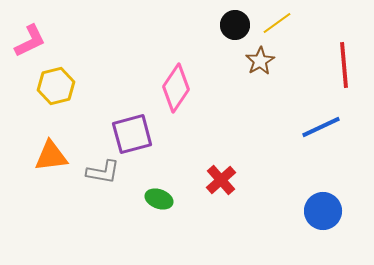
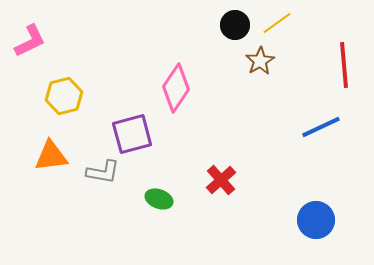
yellow hexagon: moved 8 px right, 10 px down
blue circle: moved 7 px left, 9 px down
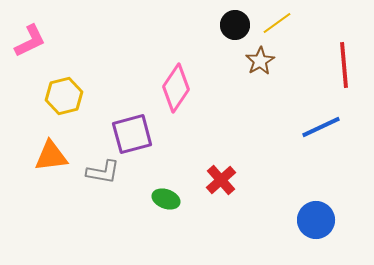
green ellipse: moved 7 px right
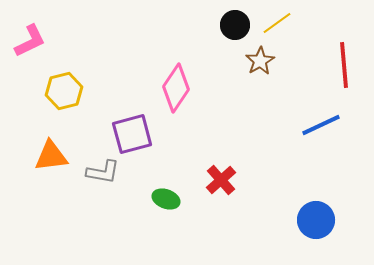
yellow hexagon: moved 5 px up
blue line: moved 2 px up
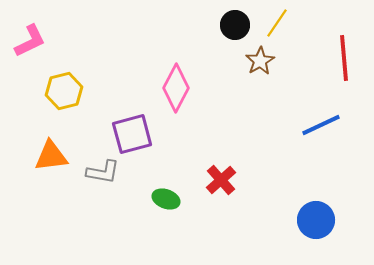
yellow line: rotated 20 degrees counterclockwise
red line: moved 7 px up
pink diamond: rotated 6 degrees counterclockwise
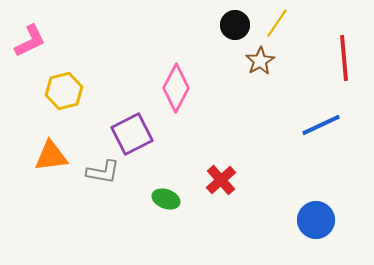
purple square: rotated 12 degrees counterclockwise
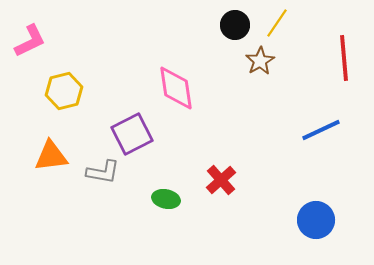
pink diamond: rotated 36 degrees counterclockwise
blue line: moved 5 px down
green ellipse: rotated 8 degrees counterclockwise
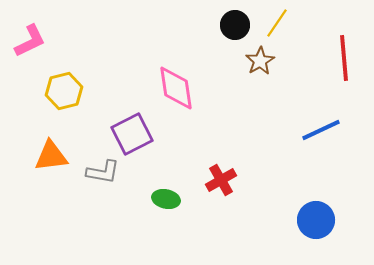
red cross: rotated 12 degrees clockwise
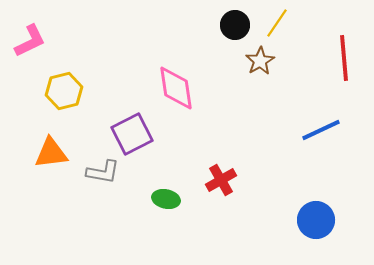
orange triangle: moved 3 px up
